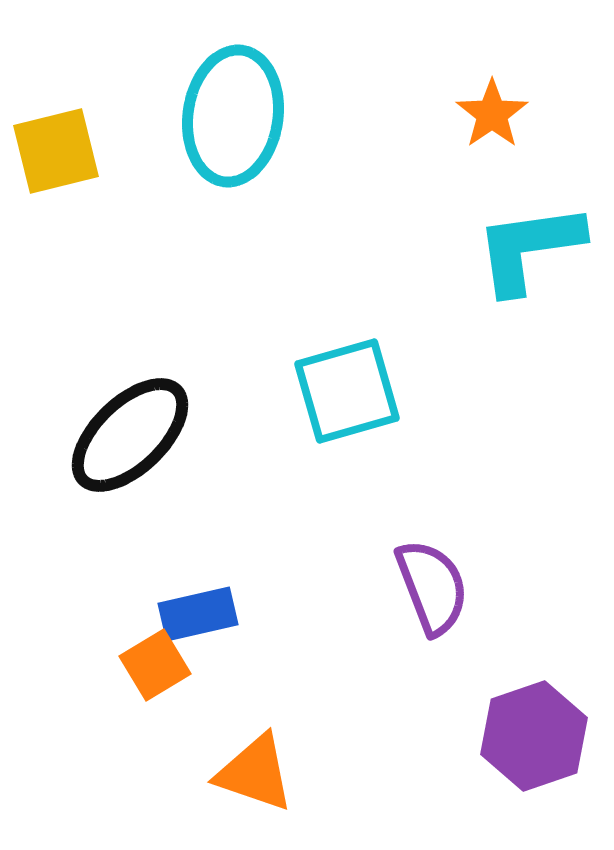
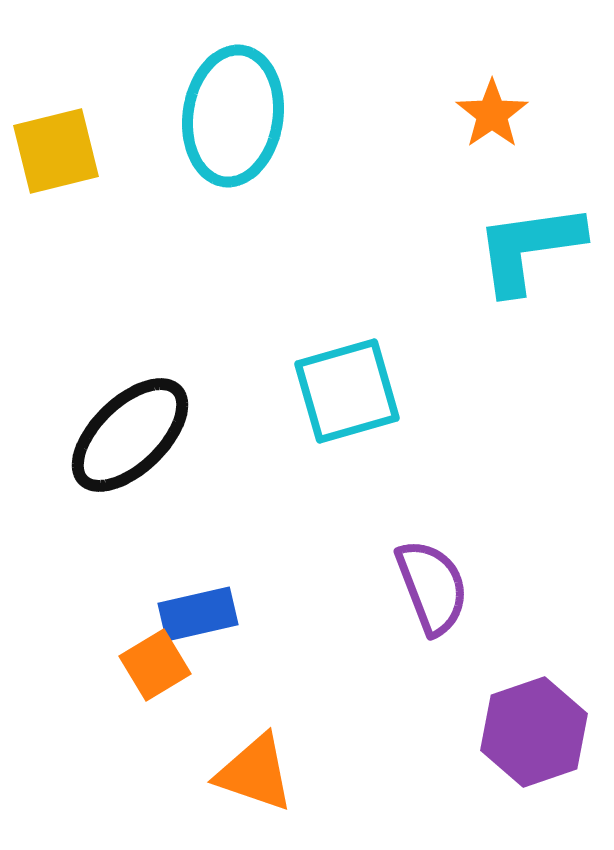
purple hexagon: moved 4 px up
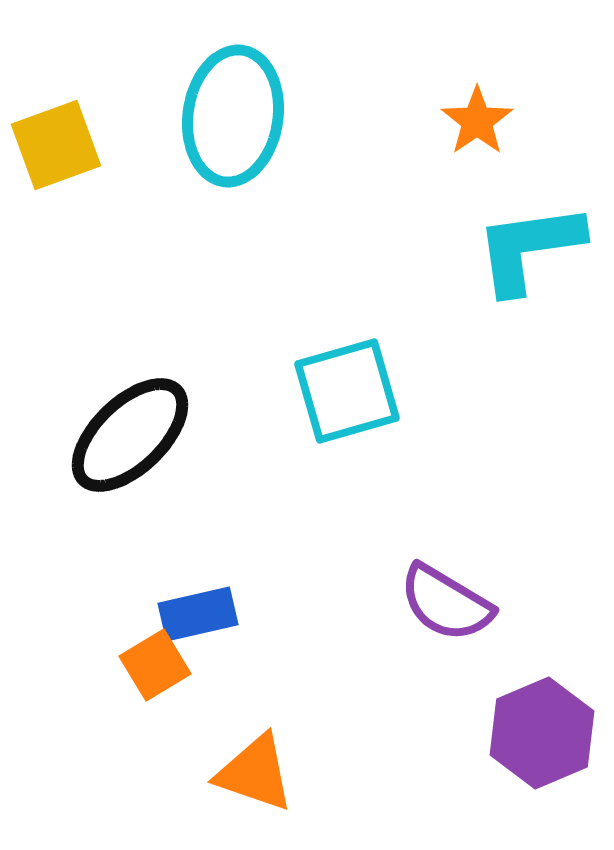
orange star: moved 15 px left, 7 px down
yellow square: moved 6 px up; rotated 6 degrees counterclockwise
purple semicircle: moved 14 px right, 16 px down; rotated 142 degrees clockwise
purple hexagon: moved 8 px right, 1 px down; rotated 4 degrees counterclockwise
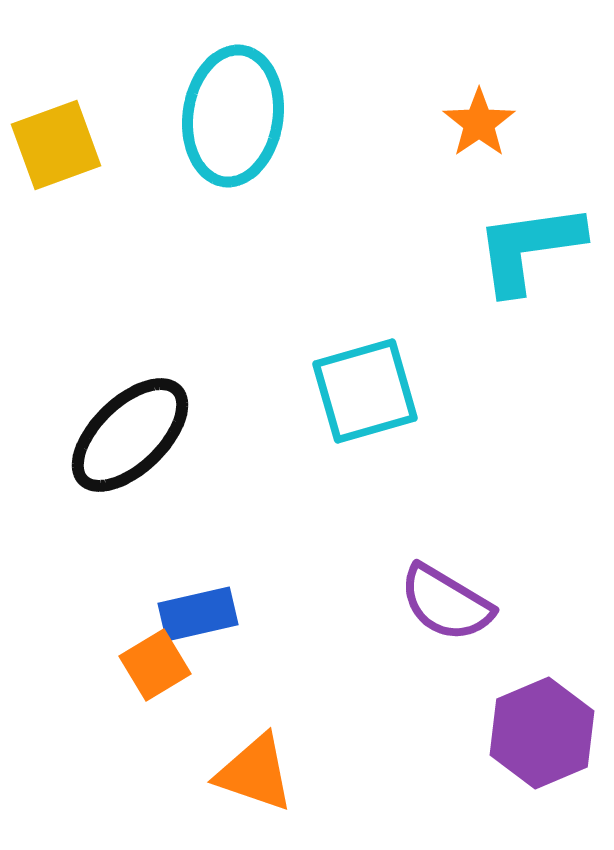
orange star: moved 2 px right, 2 px down
cyan square: moved 18 px right
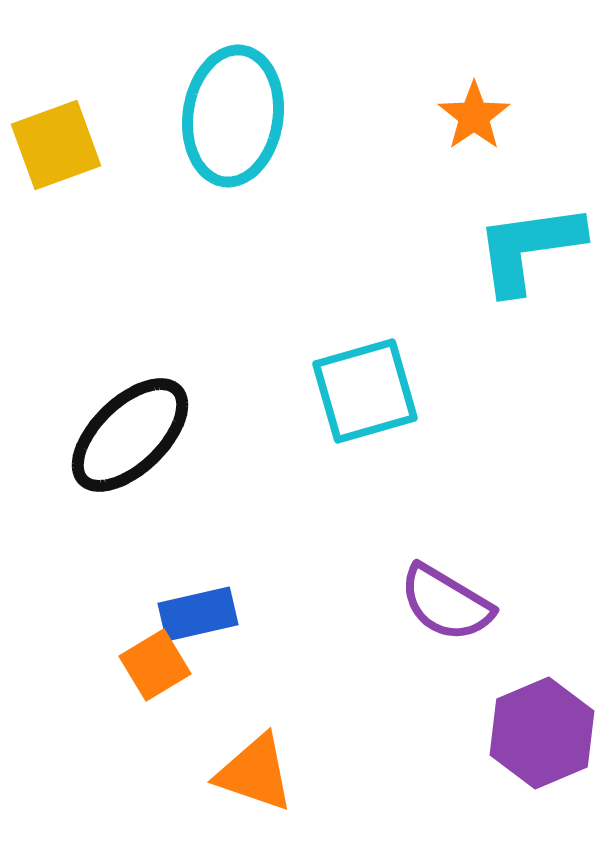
orange star: moved 5 px left, 7 px up
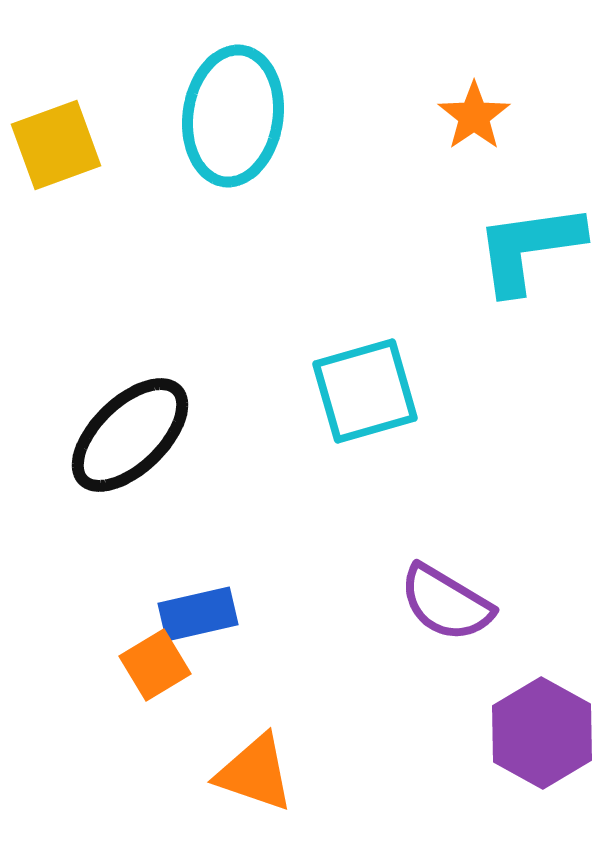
purple hexagon: rotated 8 degrees counterclockwise
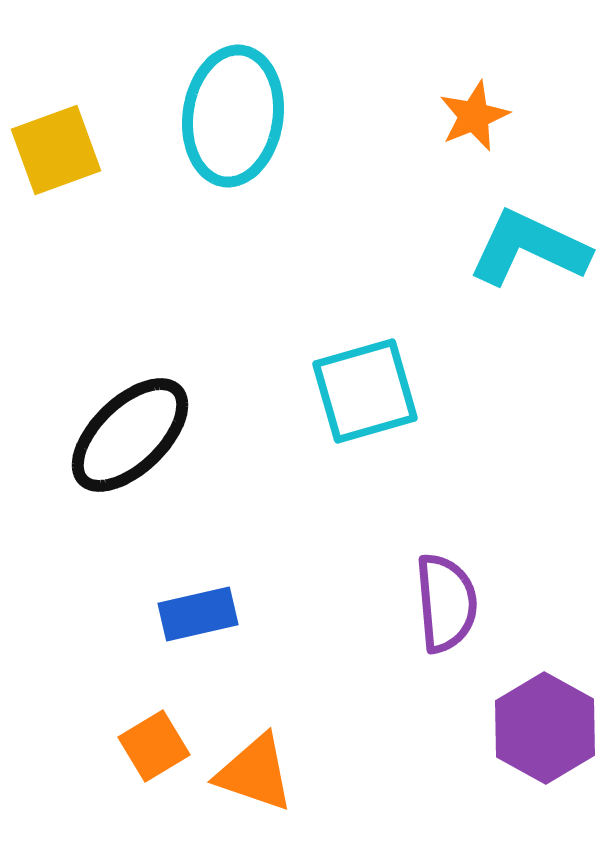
orange star: rotated 12 degrees clockwise
yellow square: moved 5 px down
cyan L-shape: rotated 33 degrees clockwise
purple semicircle: rotated 126 degrees counterclockwise
orange square: moved 1 px left, 81 px down
purple hexagon: moved 3 px right, 5 px up
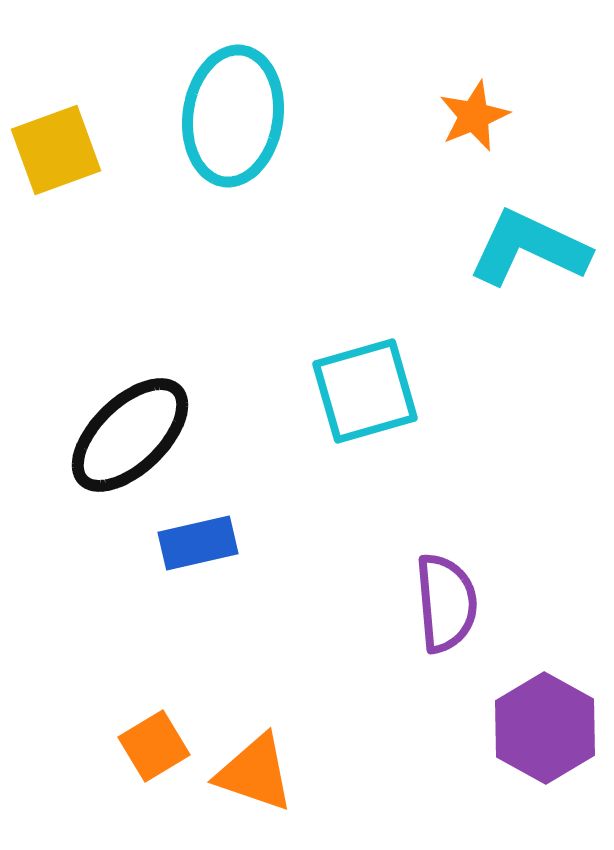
blue rectangle: moved 71 px up
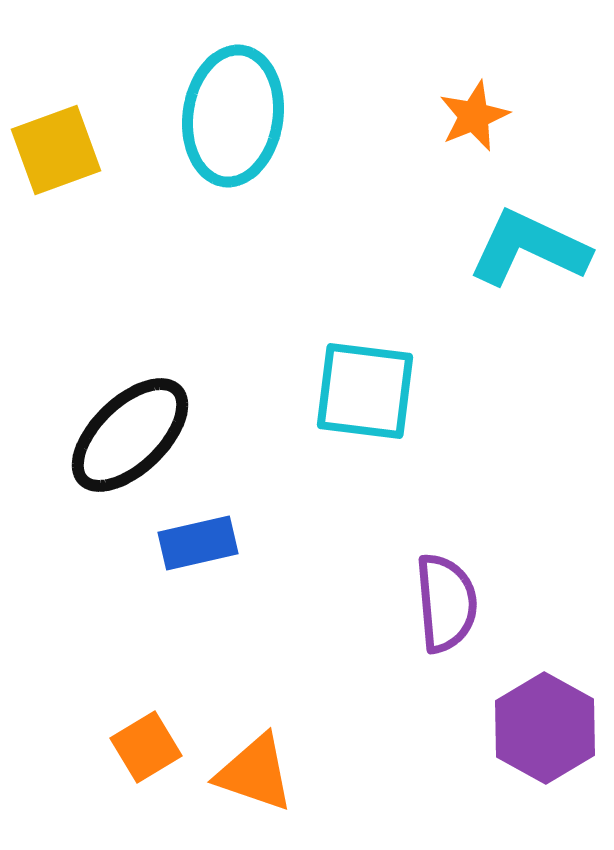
cyan square: rotated 23 degrees clockwise
orange square: moved 8 px left, 1 px down
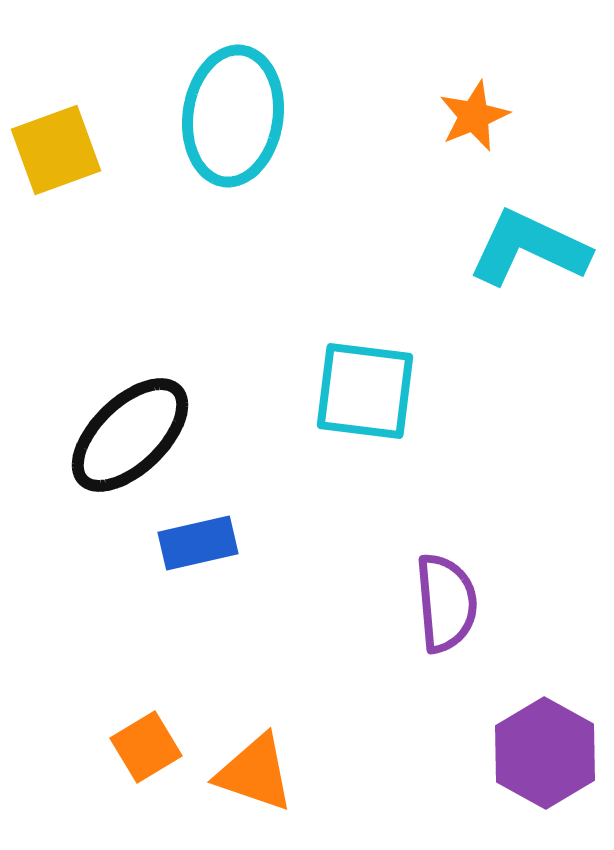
purple hexagon: moved 25 px down
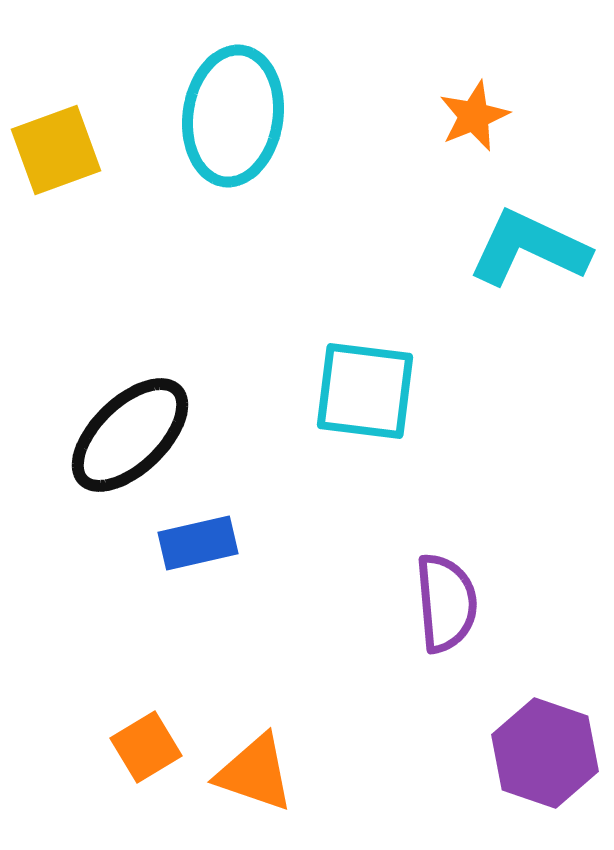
purple hexagon: rotated 10 degrees counterclockwise
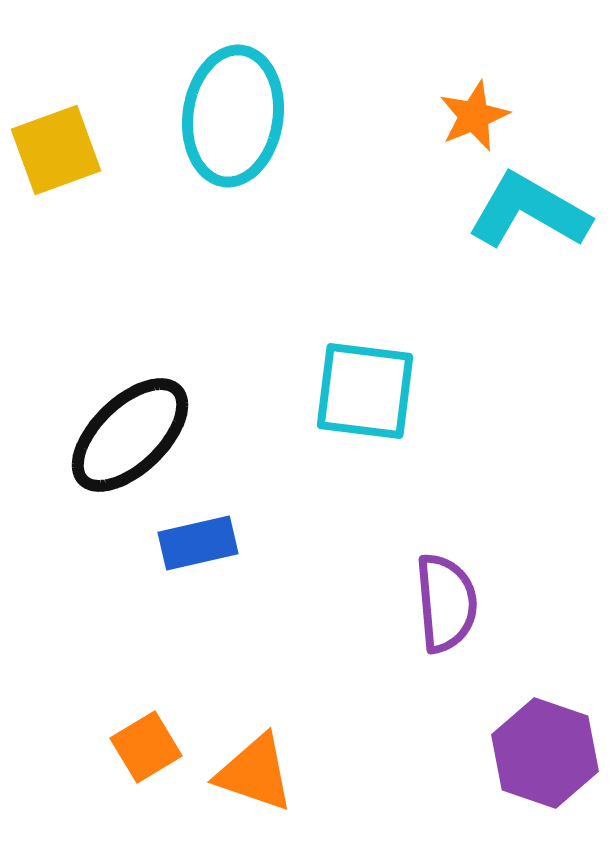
cyan L-shape: moved 37 px up; rotated 5 degrees clockwise
